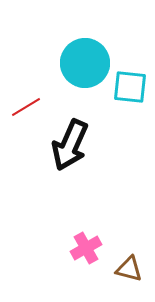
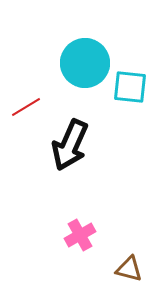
pink cross: moved 6 px left, 13 px up
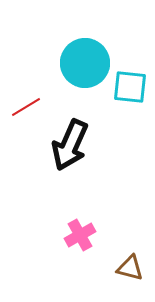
brown triangle: moved 1 px right, 1 px up
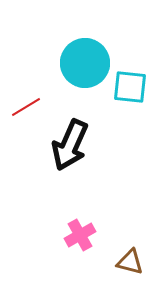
brown triangle: moved 6 px up
